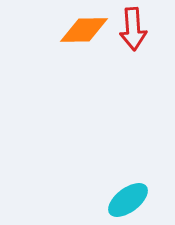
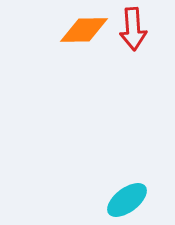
cyan ellipse: moved 1 px left
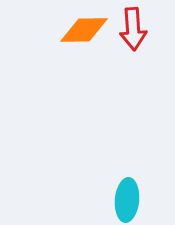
cyan ellipse: rotated 48 degrees counterclockwise
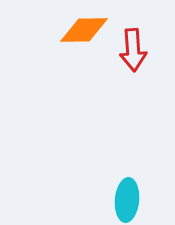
red arrow: moved 21 px down
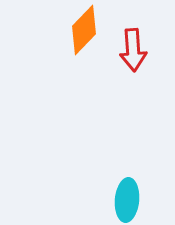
orange diamond: rotated 45 degrees counterclockwise
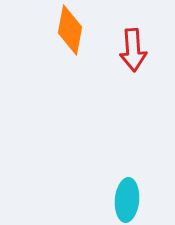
orange diamond: moved 14 px left; rotated 33 degrees counterclockwise
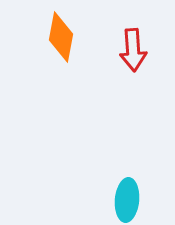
orange diamond: moved 9 px left, 7 px down
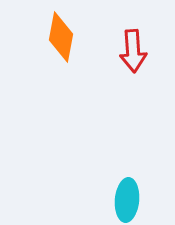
red arrow: moved 1 px down
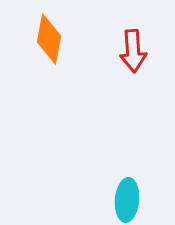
orange diamond: moved 12 px left, 2 px down
